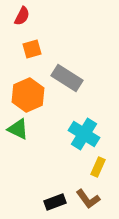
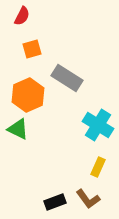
cyan cross: moved 14 px right, 9 px up
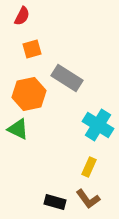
orange hexagon: moved 1 px right, 1 px up; rotated 12 degrees clockwise
yellow rectangle: moved 9 px left
black rectangle: rotated 35 degrees clockwise
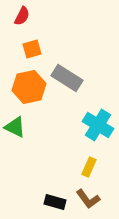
orange hexagon: moved 7 px up
green triangle: moved 3 px left, 2 px up
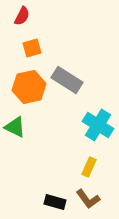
orange square: moved 1 px up
gray rectangle: moved 2 px down
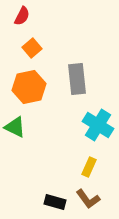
orange square: rotated 24 degrees counterclockwise
gray rectangle: moved 10 px right, 1 px up; rotated 52 degrees clockwise
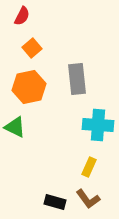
cyan cross: rotated 28 degrees counterclockwise
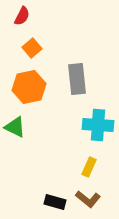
brown L-shape: rotated 15 degrees counterclockwise
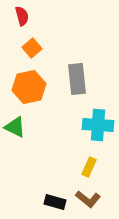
red semicircle: rotated 42 degrees counterclockwise
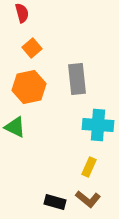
red semicircle: moved 3 px up
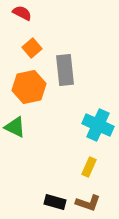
red semicircle: rotated 48 degrees counterclockwise
gray rectangle: moved 12 px left, 9 px up
cyan cross: rotated 20 degrees clockwise
brown L-shape: moved 4 px down; rotated 20 degrees counterclockwise
